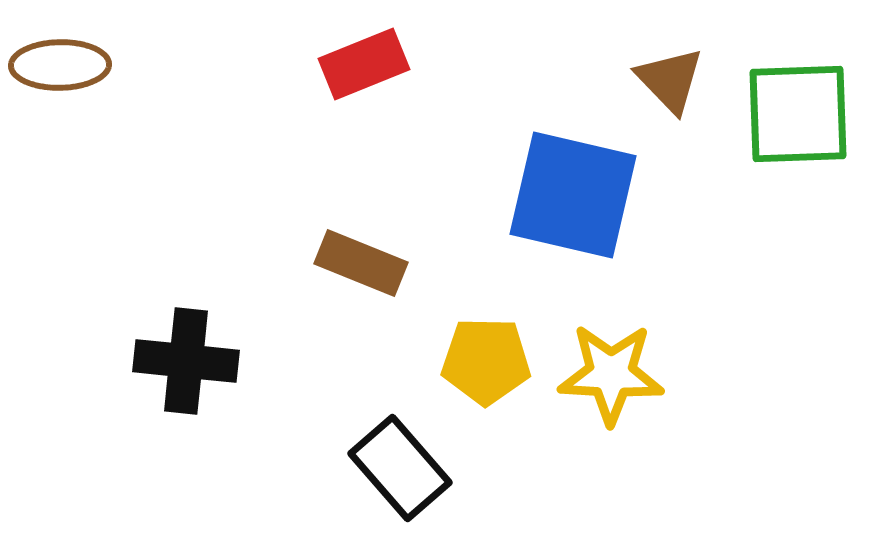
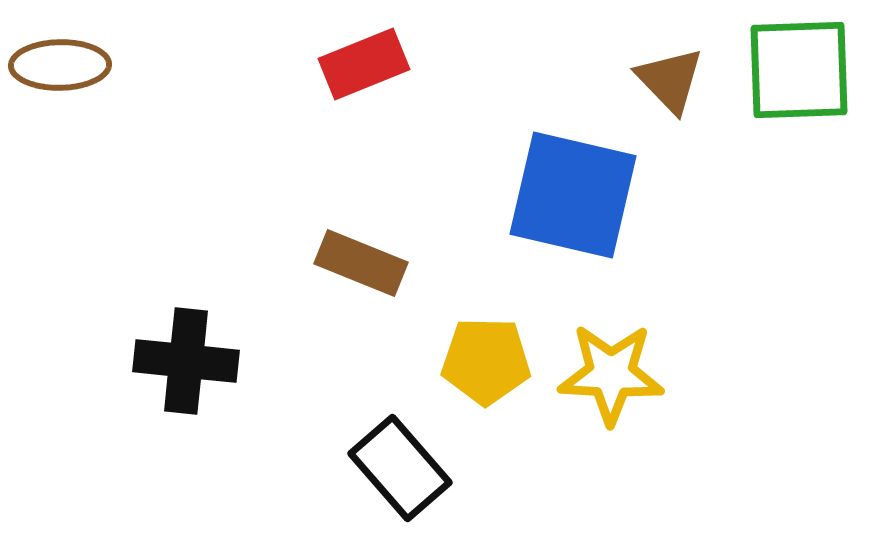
green square: moved 1 px right, 44 px up
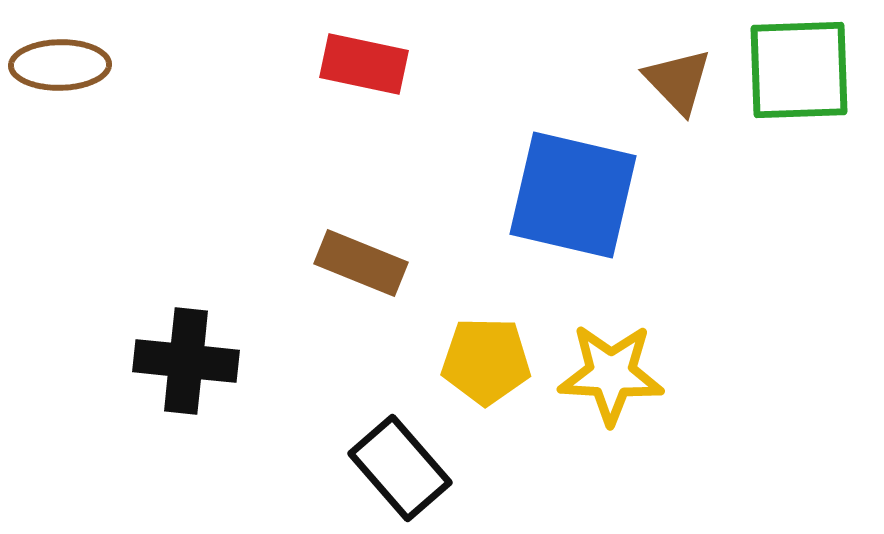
red rectangle: rotated 34 degrees clockwise
brown triangle: moved 8 px right, 1 px down
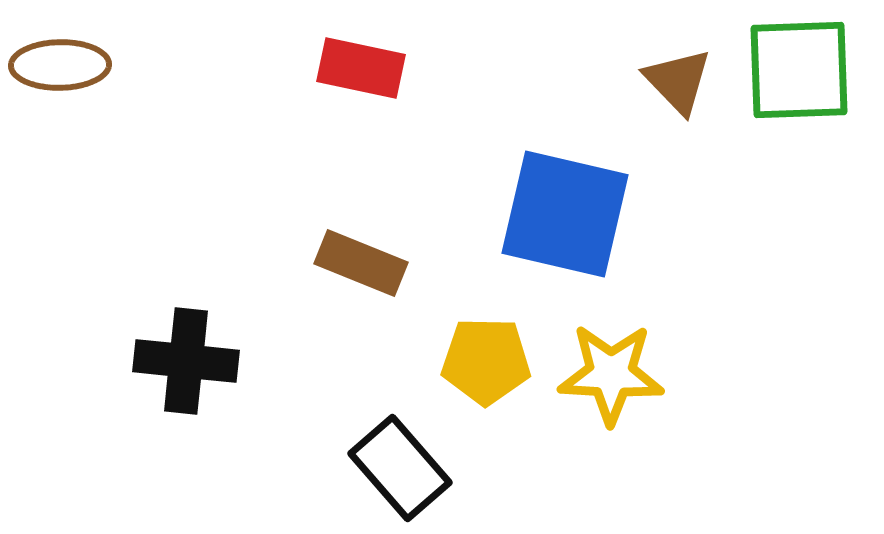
red rectangle: moved 3 px left, 4 px down
blue square: moved 8 px left, 19 px down
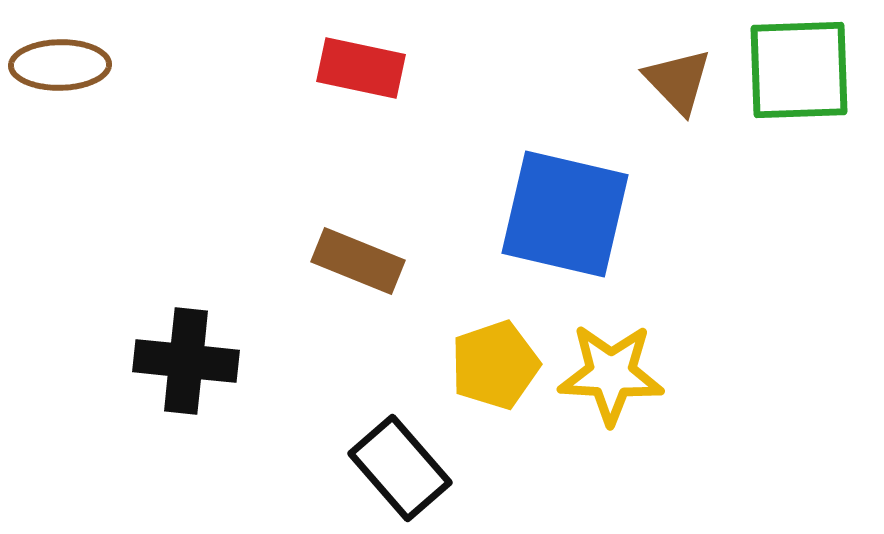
brown rectangle: moved 3 px left, 2 px up
yellow pentagon: moved 9 px right, 4 px down; rotated 20 degrees counterclockwise
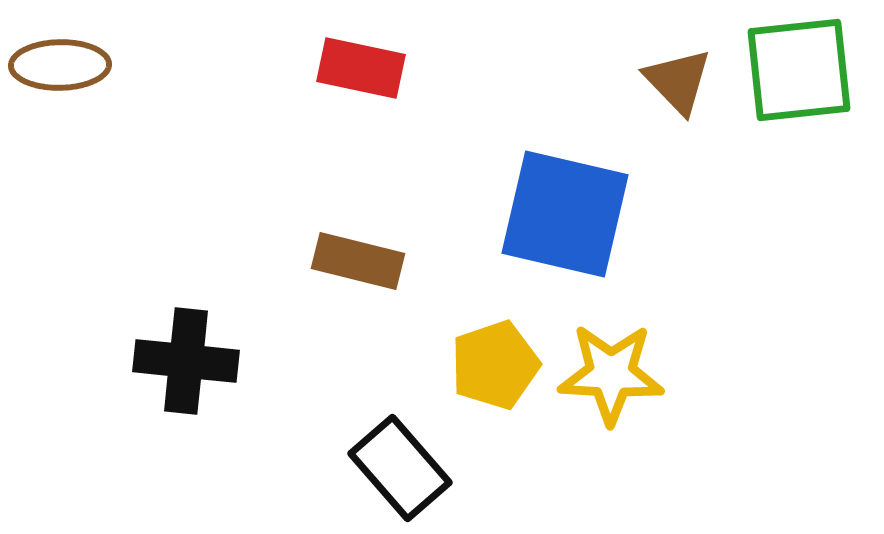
green square: rotated 4 degrees counterclockwise
brown rectangle: rotated 8 degrees counterclockwise
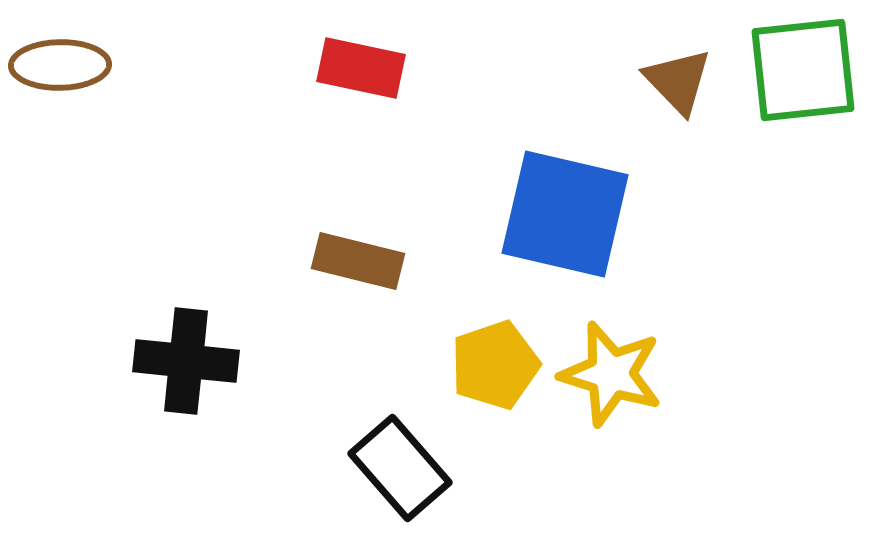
green square: moved 4 px right
yellow star: rotated 14 degrees clockwise
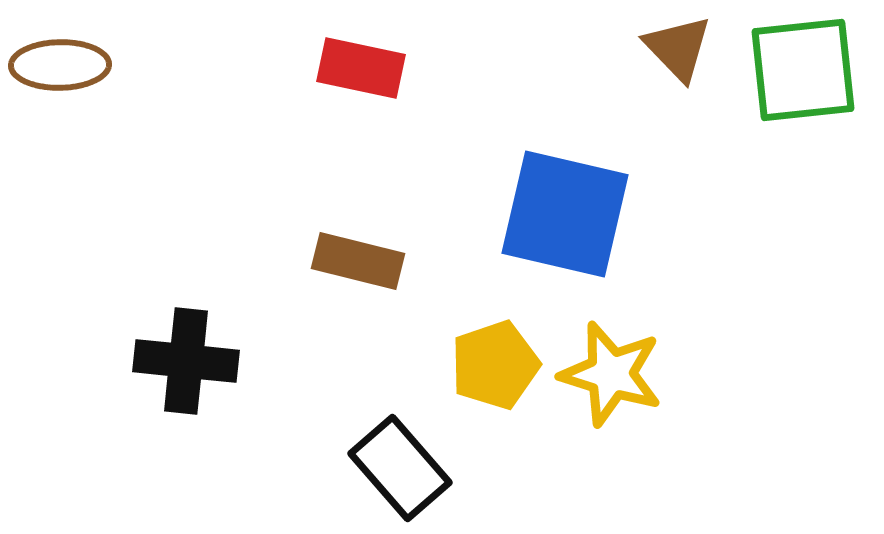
brown triangle: moved 33 px up
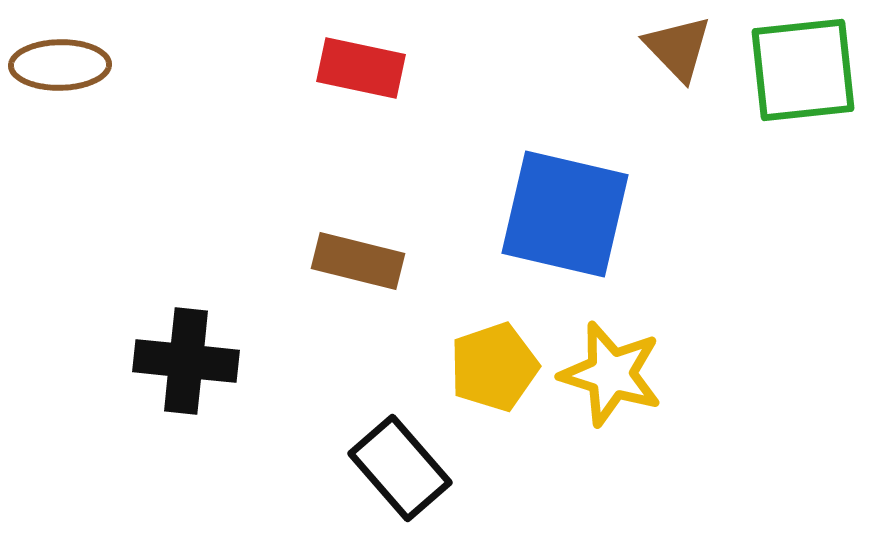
yellow pentagon: moved 1 px left, 2 px down
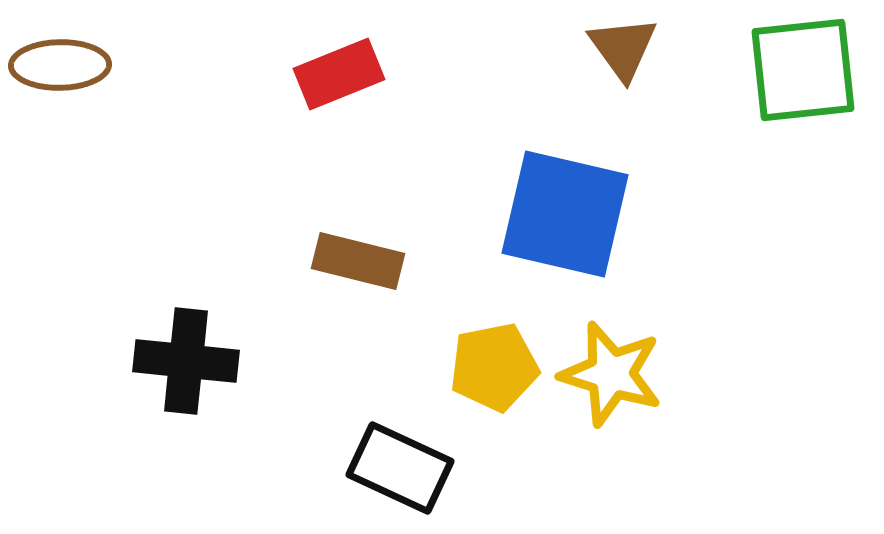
brown triangle: moved 55 px left; rotated 8 degrees clockwise
red rectangle: moved 22 px left, 6 px down; rotated 34 degrees counterclockwise
yellow pentagon: rotated 8 degrees clockwise
black rectangle: rotated 24 degrees counterclockwise
